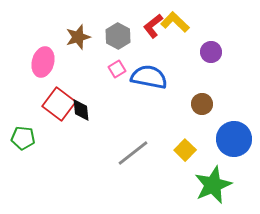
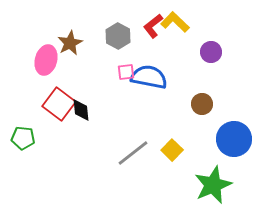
brown star: moved 8 px left, 6 px down; rotated 10 degrees counterclockwise
pink ellipse: moved 3 px right, 2 px up
pink square: moved 9 px right, 3 px down; rotated 24 degrees clockwise
yellow square: moved 13 px left
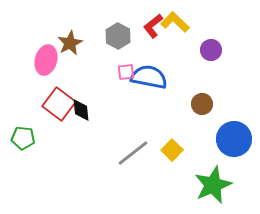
purple circle: moved 2 px up
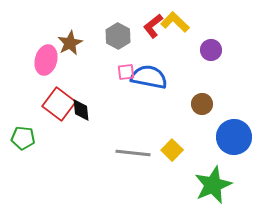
blue circle: moved 2 px up
gray line: rotated 44 degrees clockwise
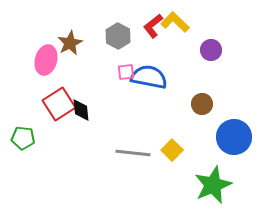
red square: rotated 20 degrees clockwise
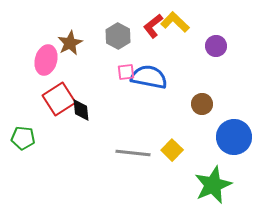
purple circle: moved 5 px right, 4 px up
red square: moved 5 px up
